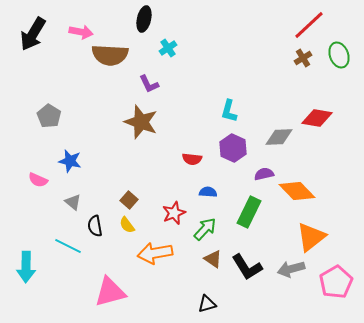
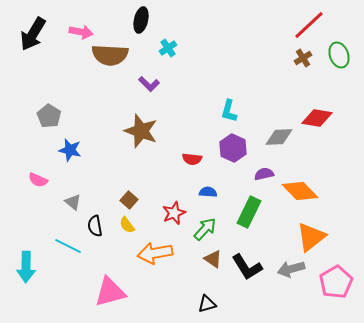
black ellipse: moved 3 px left, 1 px down
purple L-shape: rotated 20 degrees counterclockwise
brown star: moved 9 px down
blue star: moved 11 px up
orange diamond: moved 3 px right
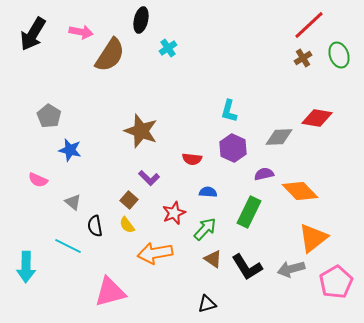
brown semicircle: rotated 60 degrees counterclockwise
purple L-shape: moved 94 px down
orange triangle: moved 2 px right, 1 px down
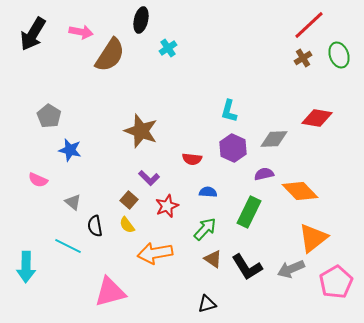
gray diamond: moved 5 px left, 2 px down
red star: moved 7 px left, 7 px up
gray arrow: rotated 8 degrees counterclockwise
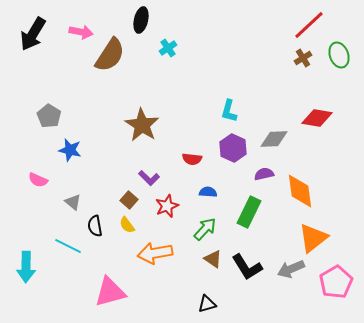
brown star: moved 1 px right, 6 px up; rotated 12 degrees clockwise
orange diamond: rotated 36 degrees clockwise
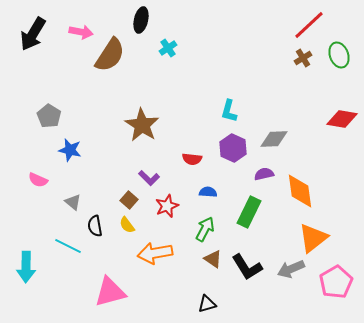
red diamond: moved 25 px right, 1 px down
green arrow: rotated 15 degrees counterclockwise
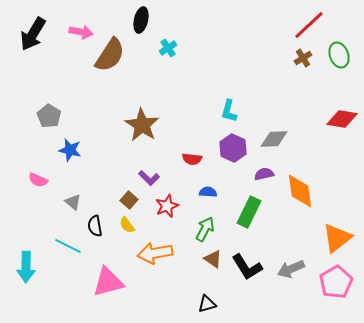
orange triangle: moved 24 px right
pink triangle: moved 2 px left, 10 px up
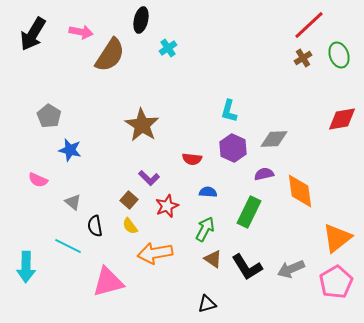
red diamond: rotated 20 degrees counterclockwise
yellow semicircle: moved 3 px right, 1 px down
